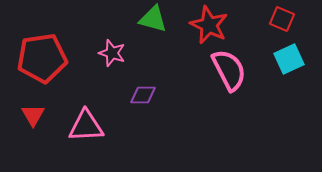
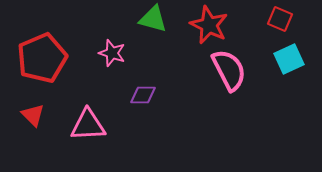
red square: moved 2 px left
red pentagon: rotated 15 degrees counterclockwise
red triangle: rotated 15 degrees counterclockwise
pink triangle: moved 2 px right, 1 px up
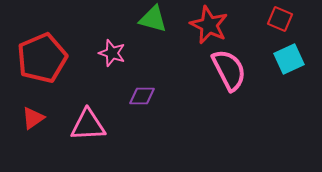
purple diamond: moved 1 px left, 1 px down
red triangle: moved 3 px down; rotated 40 degrees clockwise
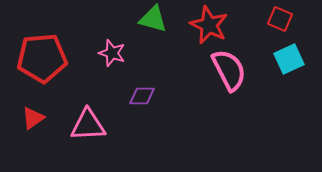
red pentagon: rotated 18 degrees clockwise
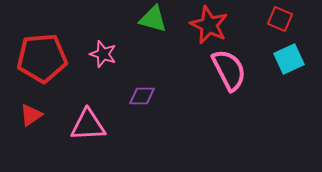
pink star: moved 9 px left, 1 px down
red triangle: moved 2 px left, 3 px up
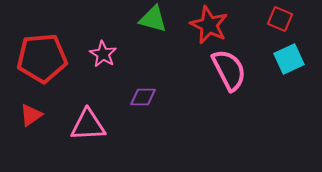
pink star: rotated 12 degrees clockwise
purple diamond: moved 1 px right, 1 px down
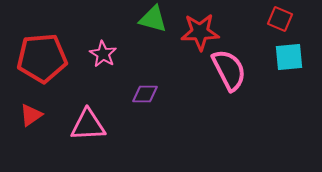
red star: moved 9 px left, 7 px down; rotated 27 degrees counterclockwise
cyan square: moved 2 px up; rotated 20 degrees clockwise
purple diamond: moved 2 px right, 3 px up
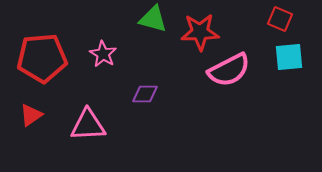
pink semicircle: rotated 90 degrees clockwise
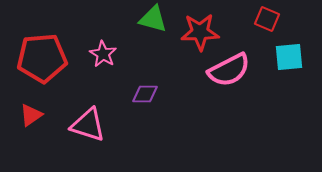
red square: moved 13 px left
pink triangle: rotated 21 degrees clockwise
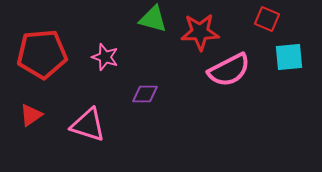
pink star: moved 2 px right, 3 px down; rotated 12 degrees counterclockwise
red pentagon: moved 4 px up
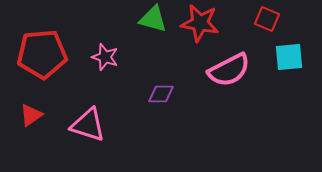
red star: moved 9 px up; rotated 12 degrees clockwise
purple diamond: moved 16 px right
